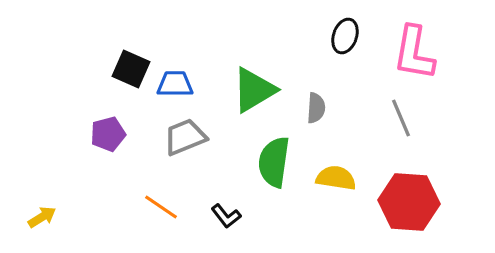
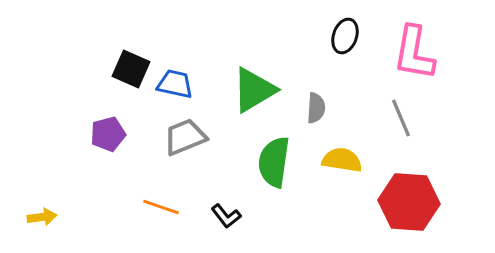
blue trapezoid: rotated 12 degrees clockwise
yellow semicircle: moved 6 px right, 18 px up
orange line: rotated 15 degrees counterclockwise
yellow arrow: rotated 24 degrees clockwise
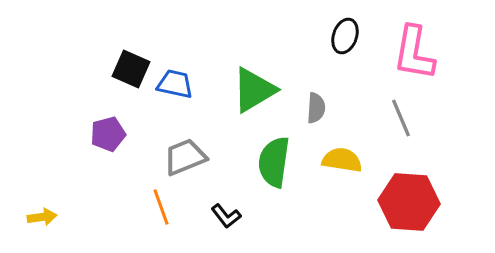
gray trapezoid: moved 20 px down
orange line: rotated 51 degrees clockwise
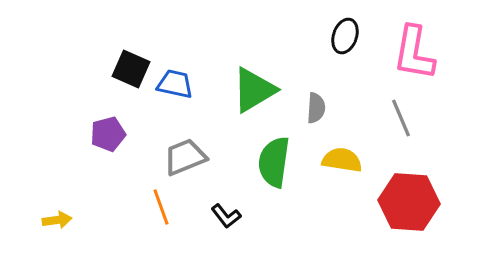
yellow arrow: moved 15 px right, 3 px down
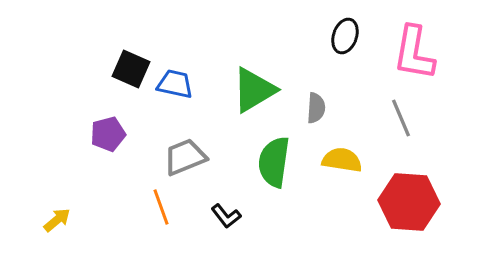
yellow arrow: rotated 32 degrees counterclockwise
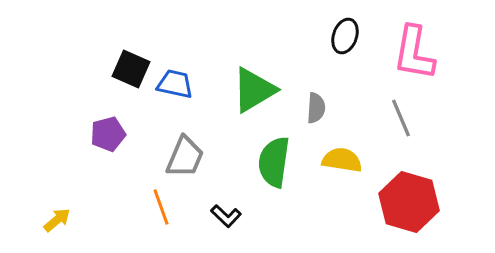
gray trapezoid: rotated 135 degrees clockwise
red hexagon: rotated 12 degrees clockwise
black L-shape: rotated 8 degrees counterclockwise
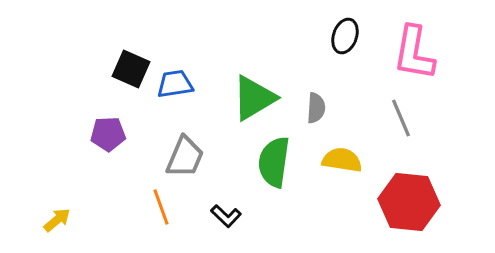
blue trapezoid: rotated 21 degrees counterclockwise
green triangle: moved 8 px down
purple pentagon: rotated 12 degrees clockwise
red hexagon: rotated 10 degrees counterclockwise
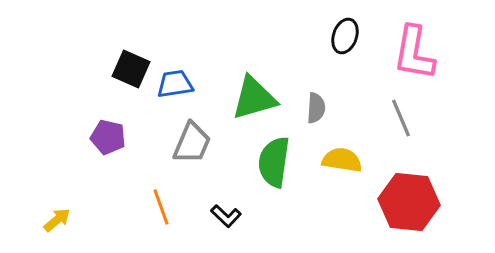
green triangle: rotated 15 degrees clockwise
purple pentagon: moved 3 px down; rotated 16 degrees clockwise
gray trapezoid: moved 7 px right, 14 px up
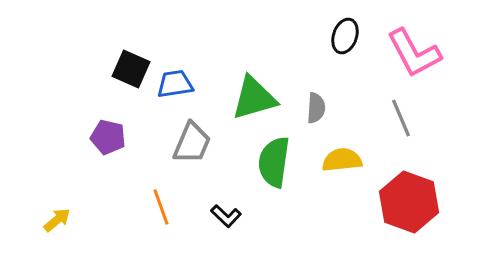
pink L-shape: rotated 38 degrees counterclockwise
yellow semicircle: rotated 15 degrees counterclockwise
red hexagon: rotated 14 degrees clockwise
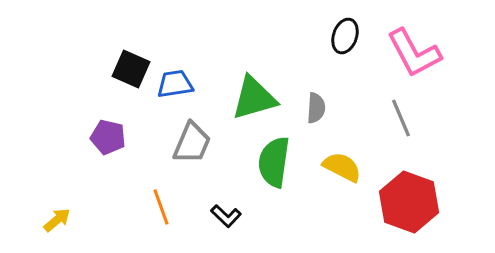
yellow semicircle: moved 7 px down; rotated 33 degrees clockwise
